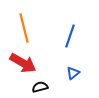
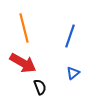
black semicircle: rotated 84 degrees clockwise
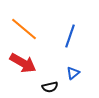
orange line: moved 1 px down; rotated 36 degrees counterclockwise
black semicircle: moved 10 px right; rotated 98 degrees clockwise
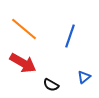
blue triangle: moved 11 px right, 4 px down
black semicircle: moved 1 px right, 2 px up; rotated 42 degrees clockwise
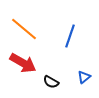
black semicircle: moved 3 px up
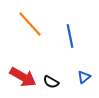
orange line: moved 6 px right, 5 px up; rotated 8 degrees clockwise
blue line: rotated 30 degrees counterclockwise
red arrow: moved 14 px down
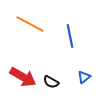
orange line: rotated 20 degrees counterclockwise
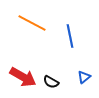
orange line: moved 2 px right, 1 px up
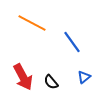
blue line: moved 2 px right, 6 px down; rotated 25 degrees counterclockwise
red arrow: rotated 32 degrees clockwise
black semicircle: rotated 21 degrees clockwise
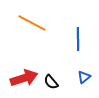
blue line: moved 6 px right, 3 px up; rotated 35 degrees clockwise
red arrow: moved 1 px right, 1 px down; rotated 80 degrees counterclockwise
